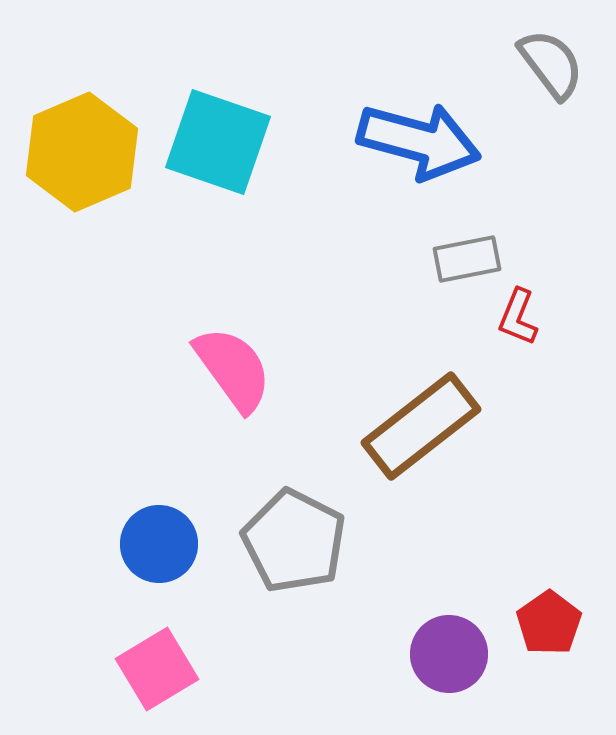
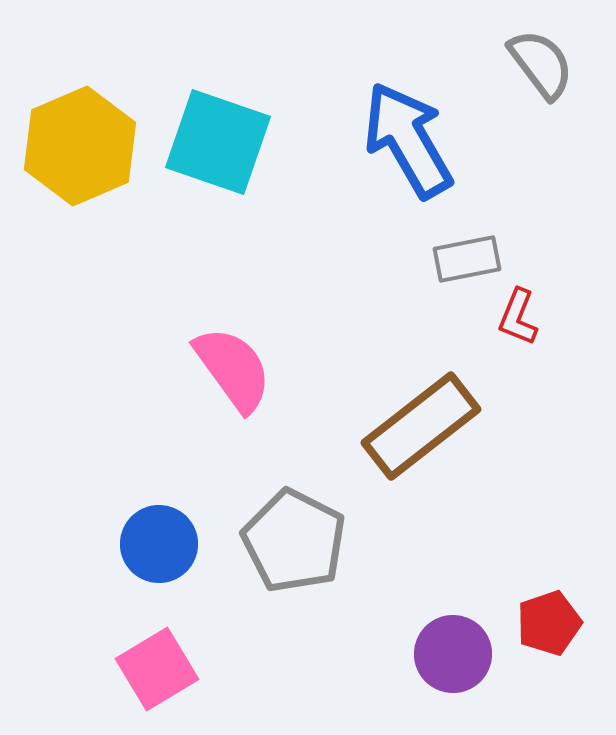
gray semicircle: moved 10 px left
blue arrow: moved 11 px left, 1 px up; rotated 135 degrees counterclockwise
yellow hexagon: moved 2 px left, 6 px up
red pentagon: rotated 16 degrees clockwise
purple circle: moved 4 px right
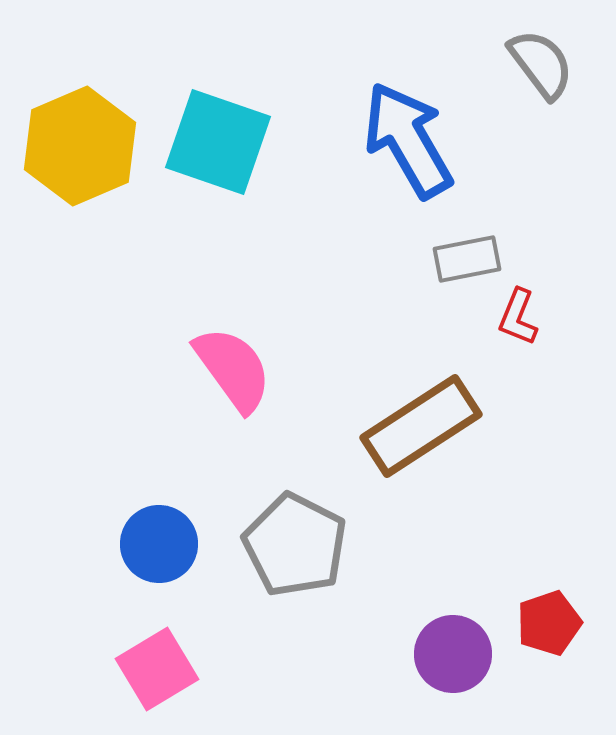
brown rectangle: rotated 5 degrees clockwise
gray pentagon: moved 1 px right, 4 px down
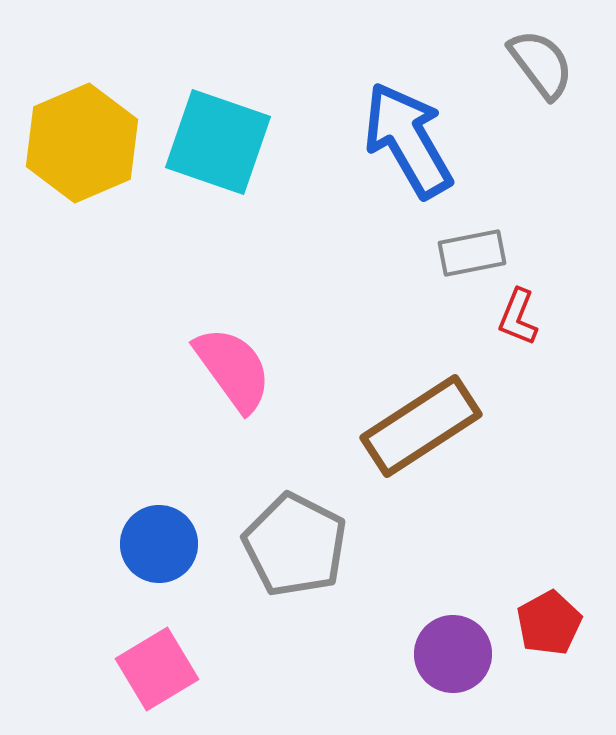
yellow hexagon: moved 2 px right, 3 px up
gray rectangle: moved 5 px right, 6 px up
red pentagon: rotated 10 degrees counterclockwise
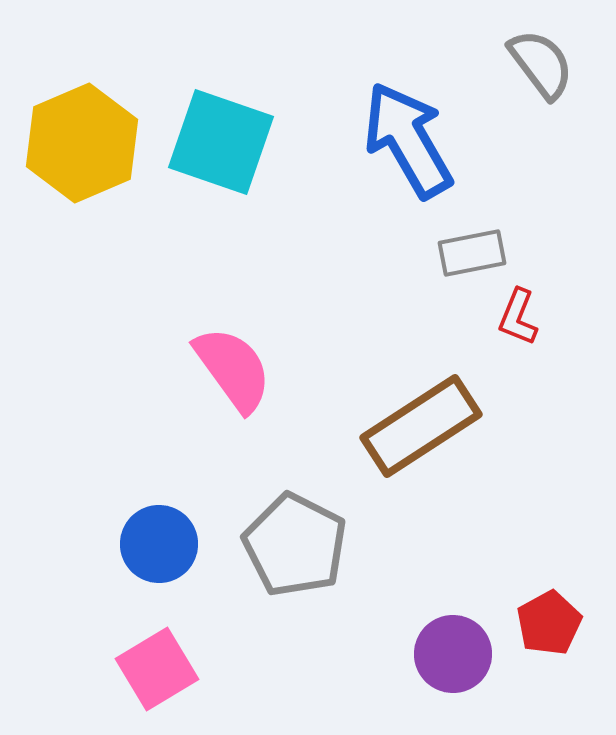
cyan square: moved 3 px right
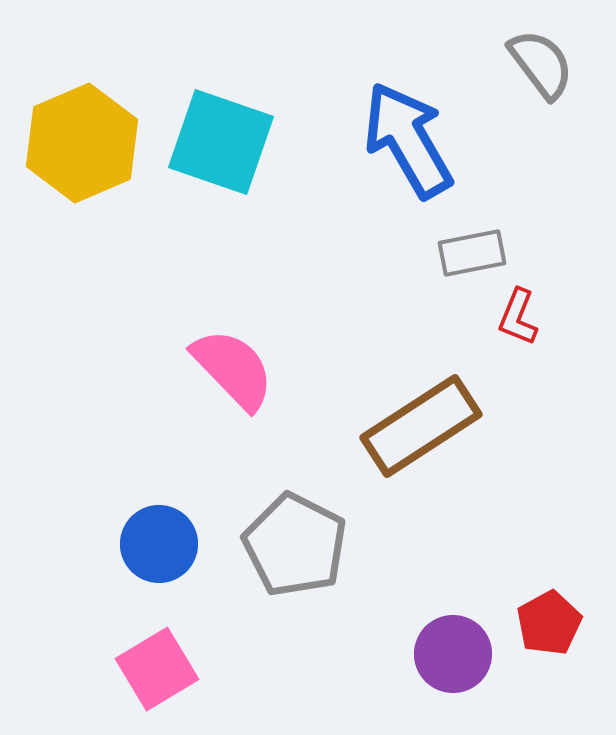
pink semicircle: rotated 8 degrees counterclockwise
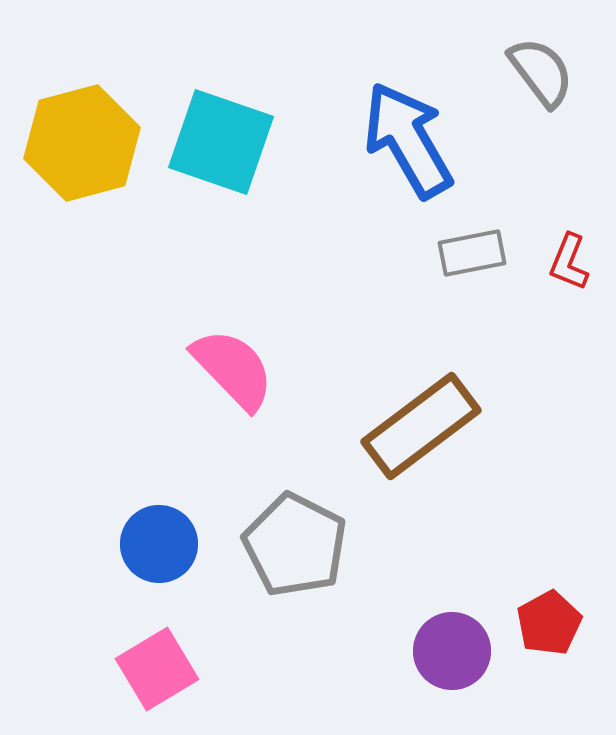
gray semicircle: moved 8 px down
yellow hexagon: rotated 8 degrees clockwise
red L-shape: moved 51 px right, 55 px up
brown rectangle: rotated 4 degrees counterclockwise
purple circle: moved 1 px left, 3 px up
